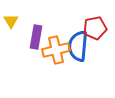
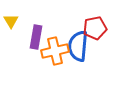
orange cross: moved 1 px left, 1 px down
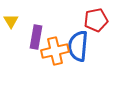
red pentagon: moved 1 px right, 8 px up
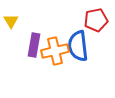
purple rectangle: moved 2 px left, 8 px down
blue semicircle: rotated 12 degrees counterclockwise
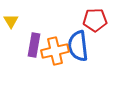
red pentagon: moved 1 px left; rotated 10 degrees clockwise
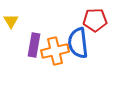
blue semicircle: moved 3 px up
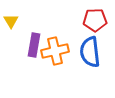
blue semicircle: moved 12 px right, 9 px down
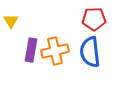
red pentagon: moved 1 px left, 1 px up
purple rectangle: moved 3 px left, 5 px down
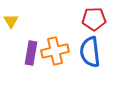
purple rectangle: moved 3 px down
